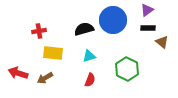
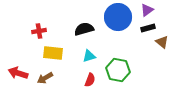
blue circle: moved 5 px right, 3 px up
black rectangle: rotated 16 degrees counterclockwise
green hexagon: moved 9 px left, 1 px down; rotated 15 degrees counterclockwise
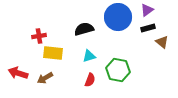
red cross: moved 5 px down
